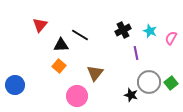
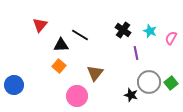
black cross: rotated 28 degrees counterclockwise
blue circle: moved 1 px left
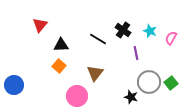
black line: moved 18 px right, 4 px down
black star: moved 2 px down
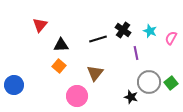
black line: rotated 48 degrees counterclockwise
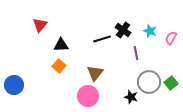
black line: moved 4 px right
pink circle: moved 11 px right
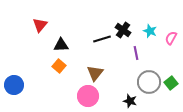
black star: moved 1 px left, 4 px down
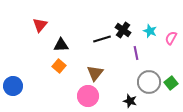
blue circle: moved 1 px left, 1 px down
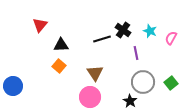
brown triangle: rotated 12 degrees counterclockwise
gray circle: moved 6 px left
pink circle: moved 2 px right, 1 px down
black star: rotated 16 degrees clockwise
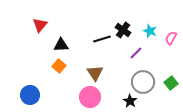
purple line: rotated 56 degrees clockwise
blue circle: moved 17 px right, 9 px down
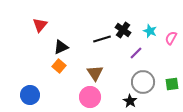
black triangle: moved 2 px down; rotated 21 degrees counterclockwise
green square: moved 1 px right, 1 px down; rotated 32 degrees clockwise
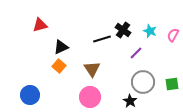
red triangle: rotated 35 degrees clockwise
pink semicircle: moved 2 px right, 3 px up
brown triangle: moved 3 px left, 4 px up
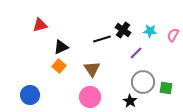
cyan star: rotated 16 degrees counterclockwise
green square: moved 6 px left, 4 px down; rotated 16 degrees clockwise
